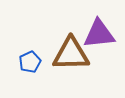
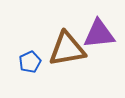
brown triangle: moved 4 px left, 5 px up; rotated 9 degrees counterclockwise
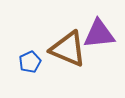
brown triangle: moved 1 px right; rotated 33 degrees clockwise
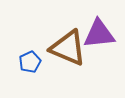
brown triangle: moved 1 px up
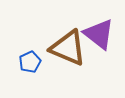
purple triangle: rotated 44 degrees clockwise
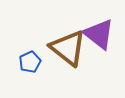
brown triangle: rotated 15 degrees clockwise
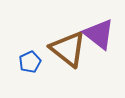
brown triangle: moved 1 px down
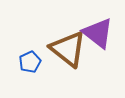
purple triangle: moved 1 px left, 1 px up
